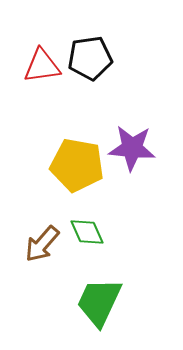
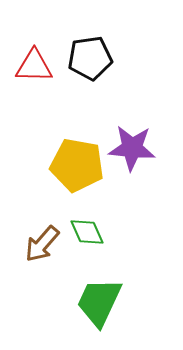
red triangle: moved 8 px left; rotated 9 degrees clockwise
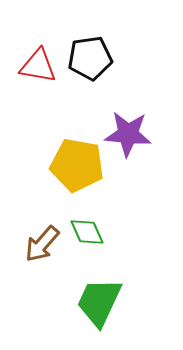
red triangle: moved 4 px right; rotated 9 degrees clockwise
purple star: moved 4 px left, 14 px up
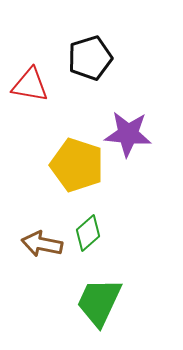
black pentagon: rotated 9 degrees counterclockwise
red triangle: moved 8 px left, 19 px down
yellow pentagon: rotated 8 degrees clockwise
green diamond: moved 1 px right, 1 px down; rotated 72 degrees clockwise
brown arrow: rotated 60 degrees clockwise
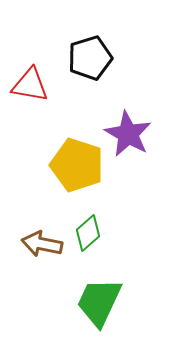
purple star: rotated 24 degrees clockwise
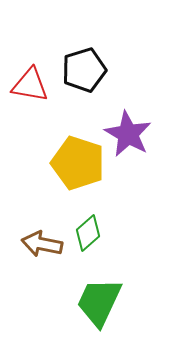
black pentagon: moved 6 px left, 12 px down
yellow pentagon: moved 1 px right, 2 px up
